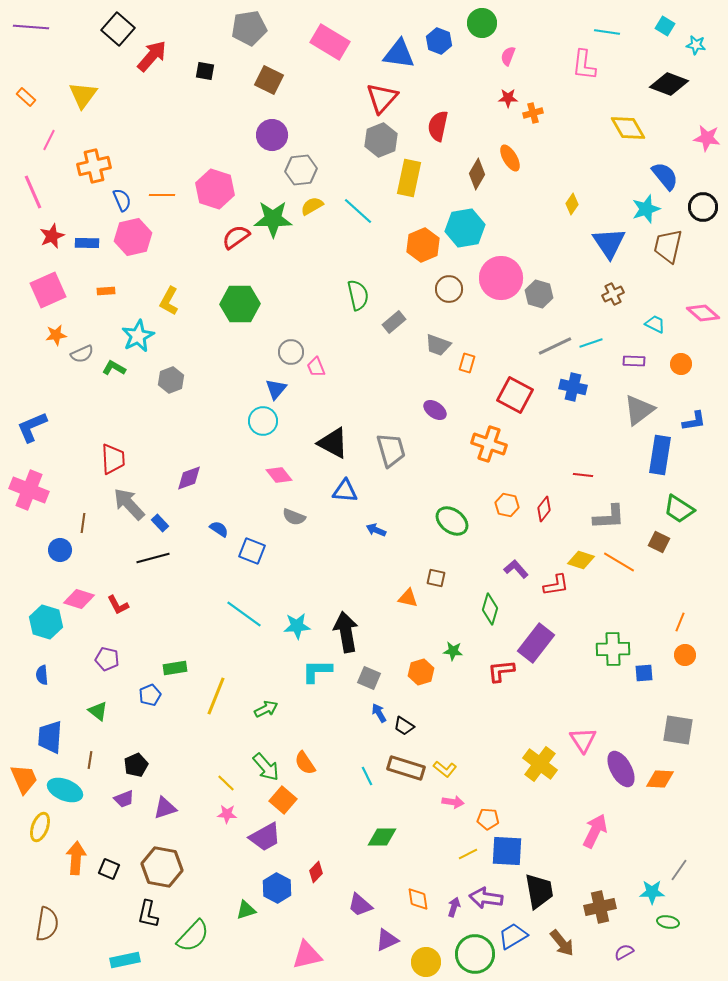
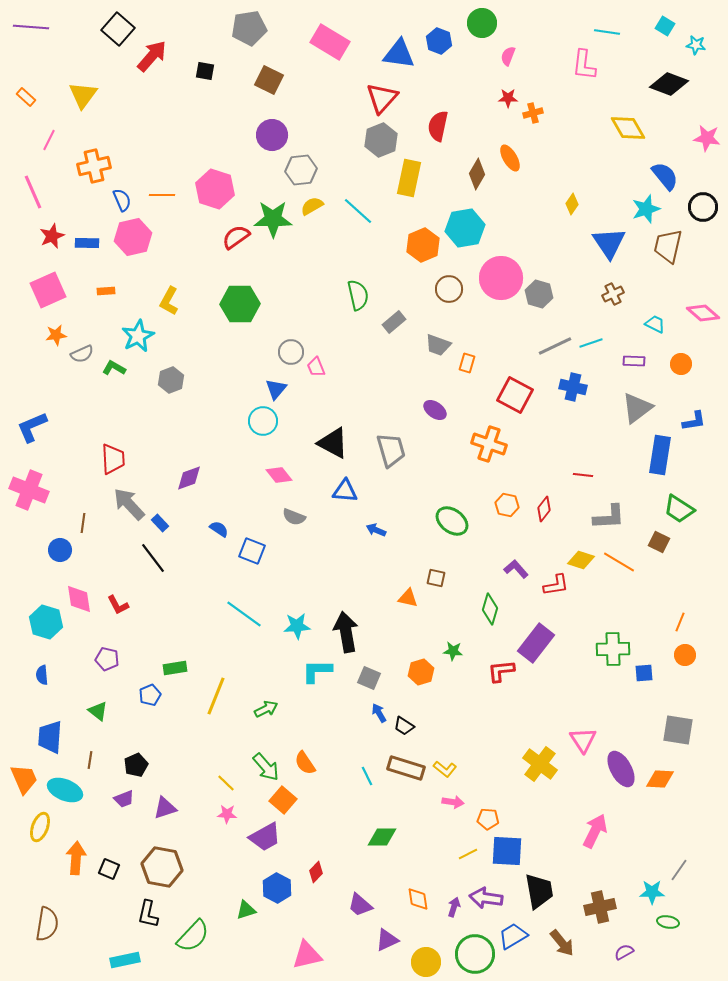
gray triangle at (639, 410): moved 2 px left, 2 px up
black line at (153, 558): rotated 68 degrees clockwise
pink diamond at (79, 599): rotated 64 degrees clockwise
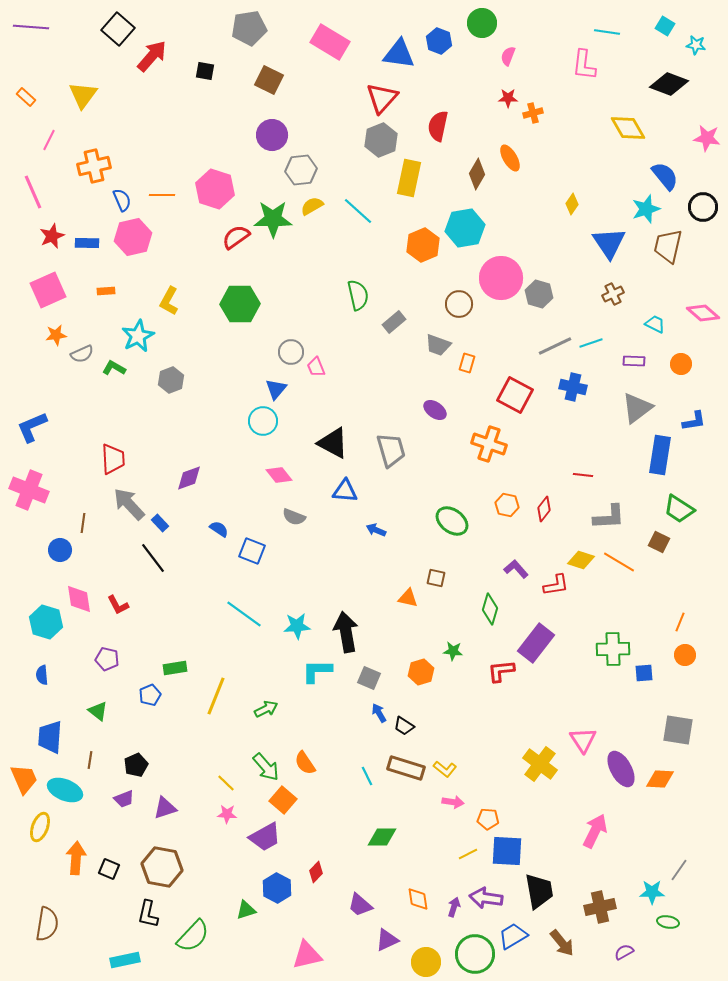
brown circle at (449, 289): moved 10 px right, 15 px down
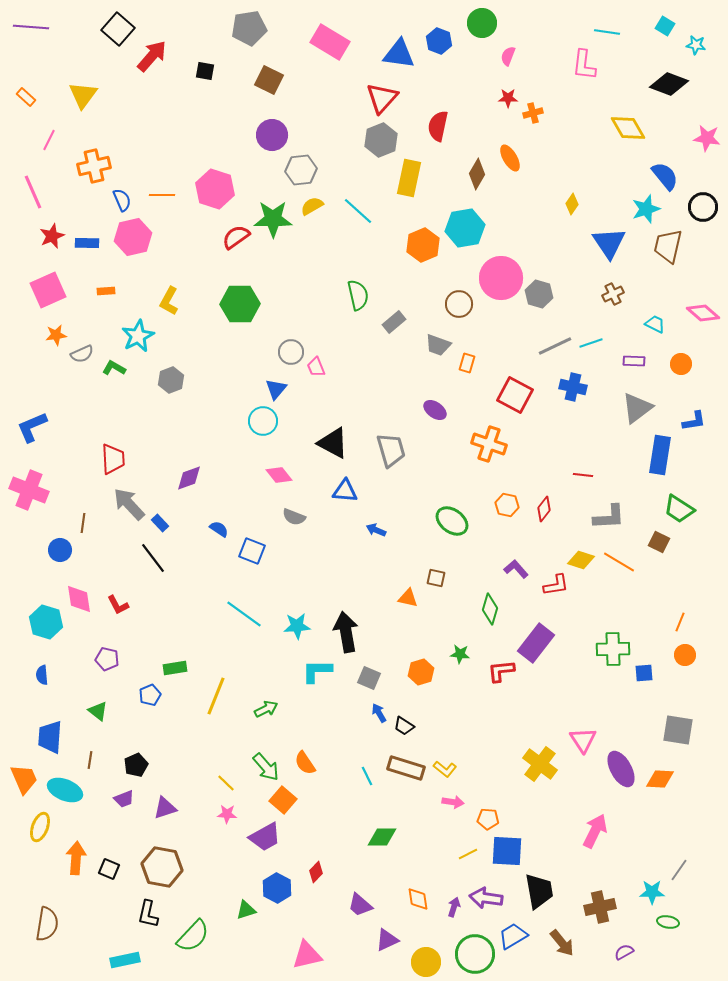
green star at (453, 651): moved 7 px right, 3 px down
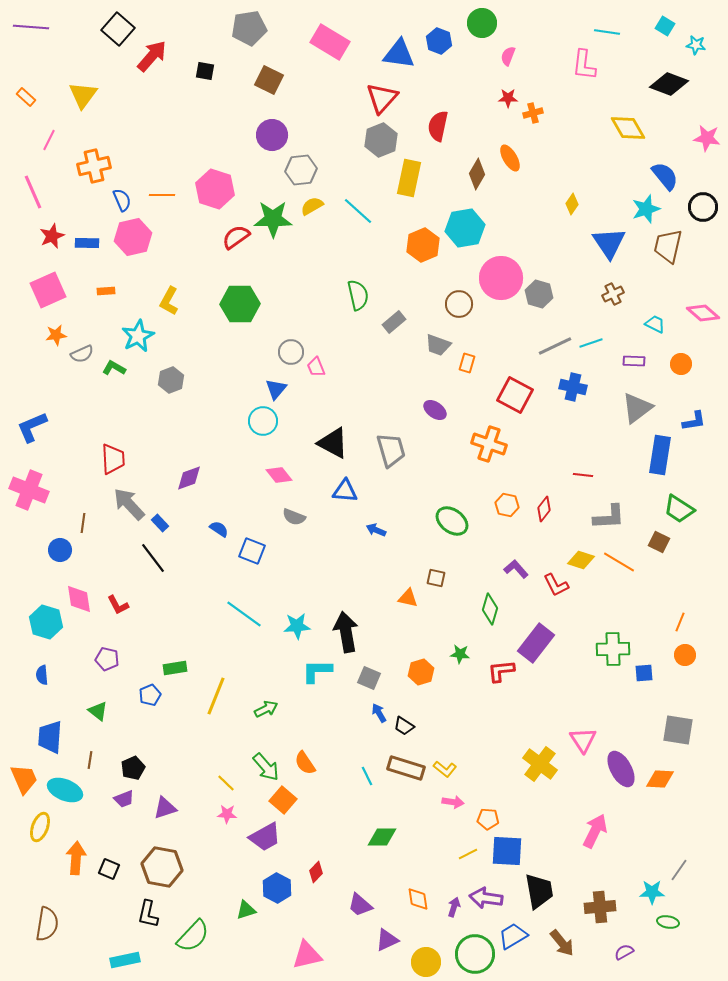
red L-shape at (556, 585): rotated 72 degrees clockwise
black pentagon at (136, 765): moved 3 px left, 3 px down
brown cross at (600, 907): rotated 8 degrees clockwise
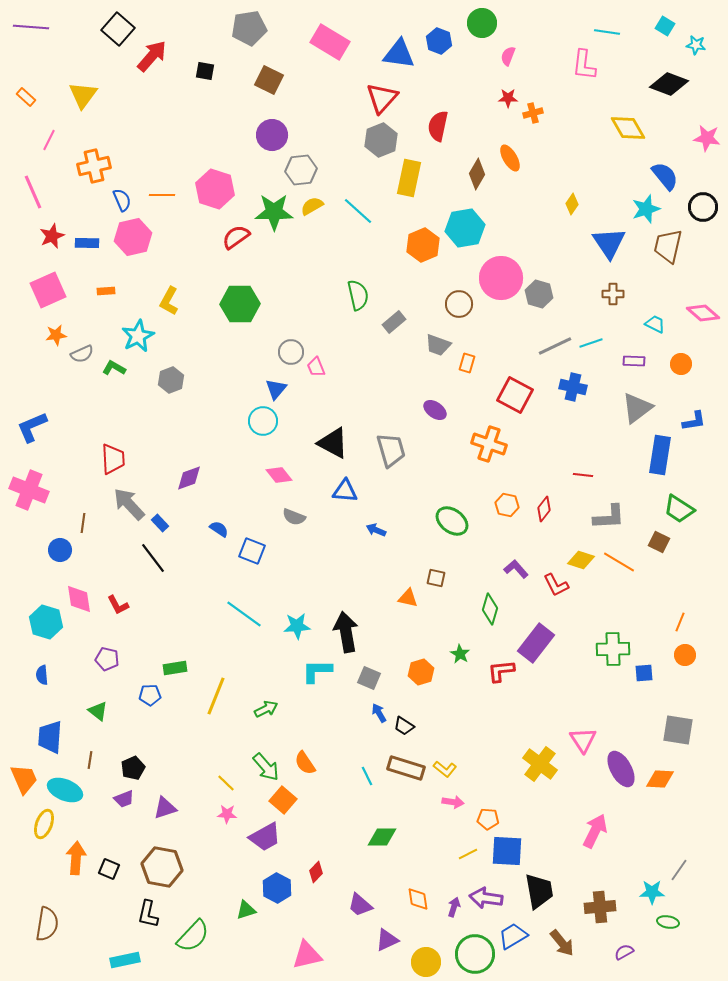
green star at (273, 219): moved 1 px right, 7 px up
brown cross at (613, 294): rotated 25 degrees clockwise
green star at (460, 654): rotated 24 degrees clockwise
blue pentagon at (150, 695): rotated 20 degrees clockwise
yellow ellipse at (40, 827): moved 4 px right, 3 px up
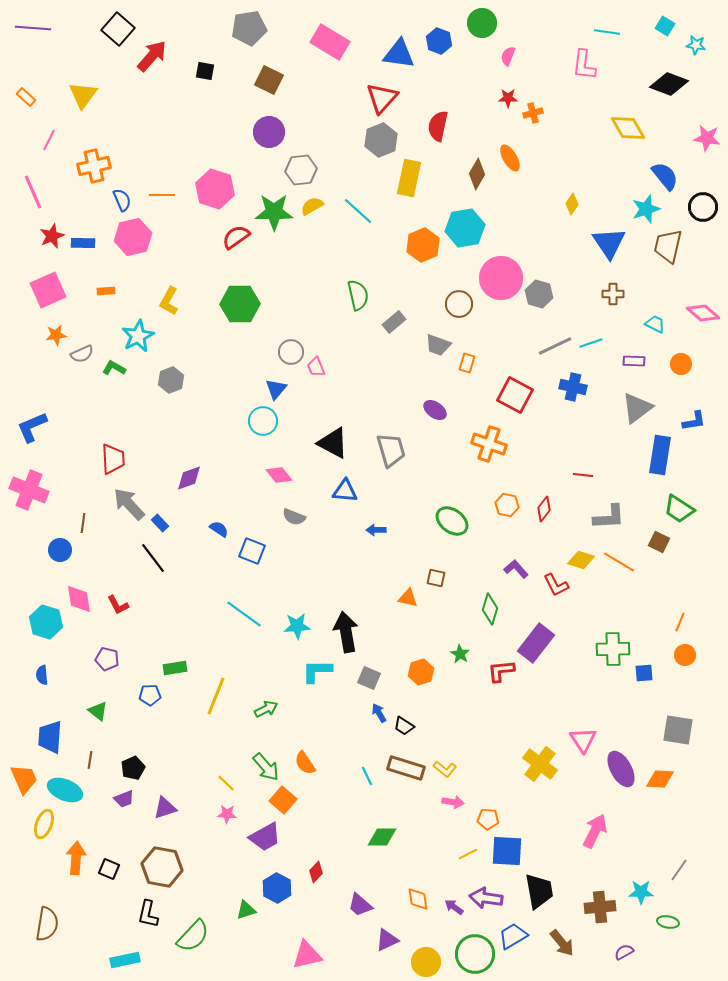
purple line at (31, 27): moved 2 px right, 1 px down
purple circle at (272, 135): moved 3 px left, 3 px up
blue rectangle at (87, 243): moved 4 px left
blue arrow at (376, 530): rotated 24 degrees counterclockwise
cyan star at (652, 892): moved 11 px left
purple arrow at (454, 907): rotated 72 degrees counterclockwise
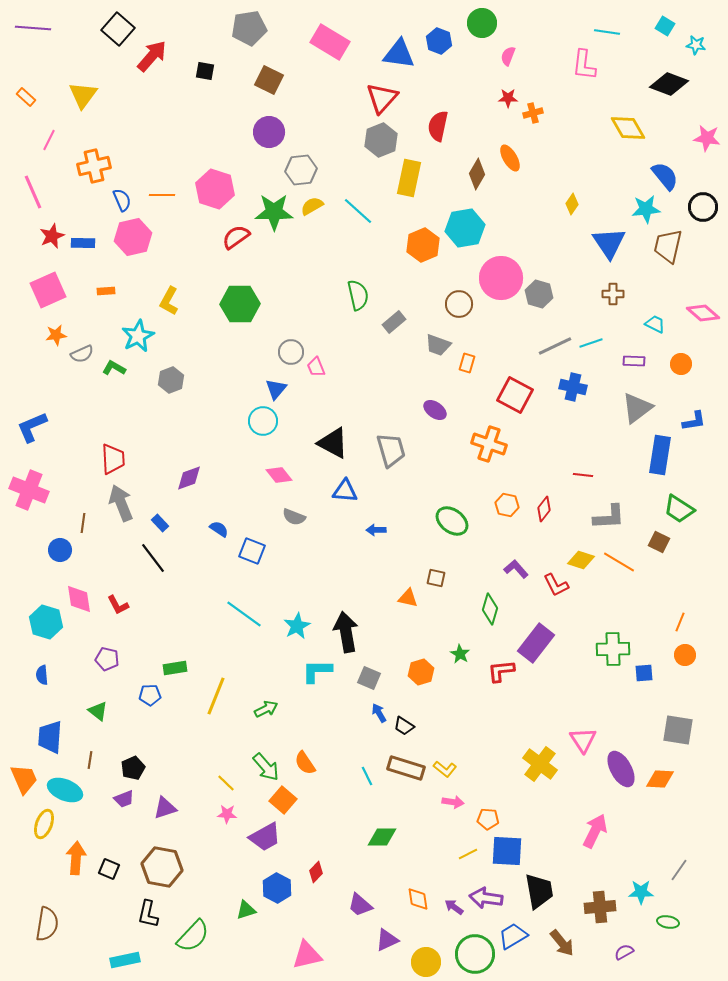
cyan star at (646, 209): rotated 12 degrees clockwise
gray arrow at (129, 504): moved 8 px left, 1 px up; rotated 21 degrees clockwise
cyan star at (297, 626): rotated 24 degrees counterclockwise
